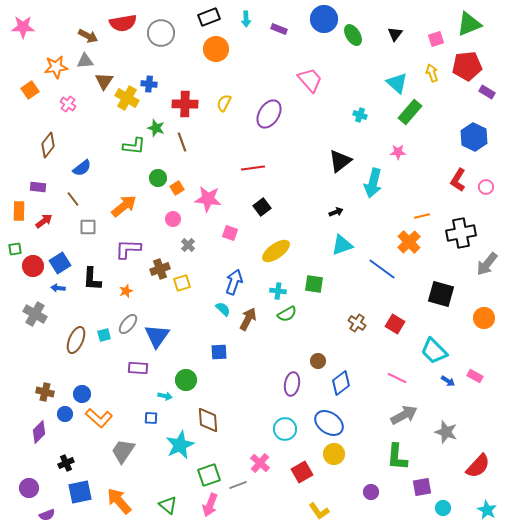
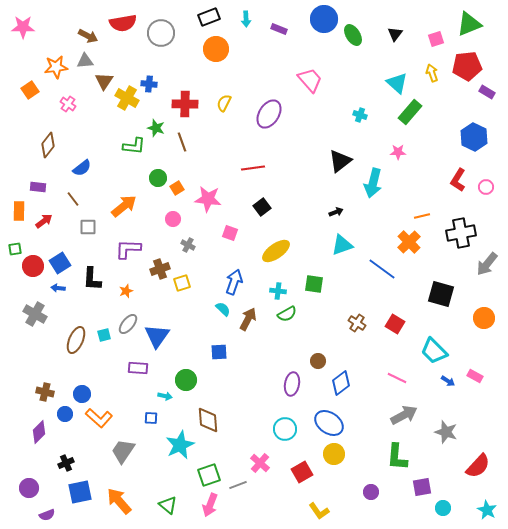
gray cross at (188, 245): rotated 16 degrees counterclockwise
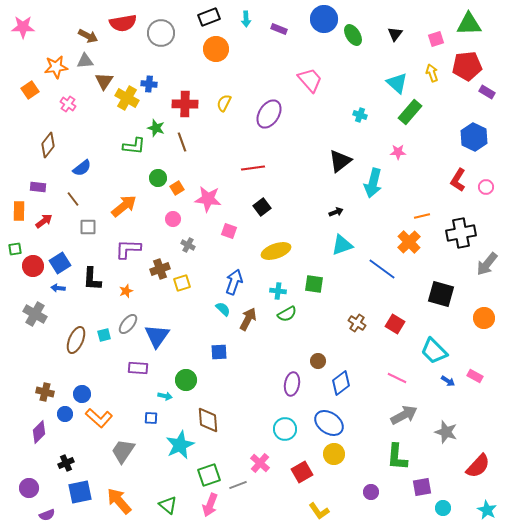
green triangle at (469, 24): rotated 20 degrees clockwise
pink square at (230, 233): moved 1 px left, 2 px up
yellow ellipse at (276, 251): rotated 16 degrees clockwise
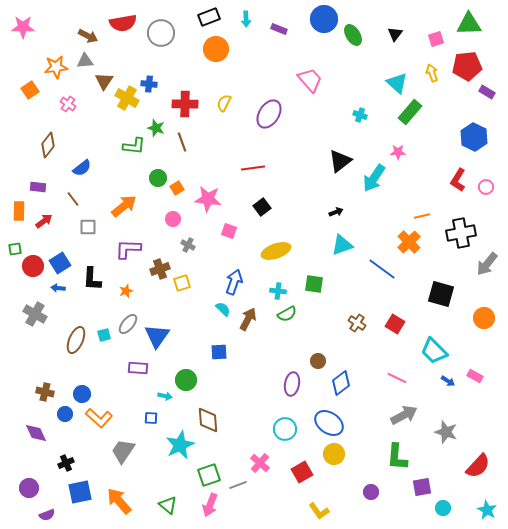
cyan arrow at (373, 183): moved 1 px right, 5 px up; rotated 20 degrees clockwise
purple diamond at (39, 432): moved 3 px left, 1 px down; rotated 70 degrees counterclockwise
